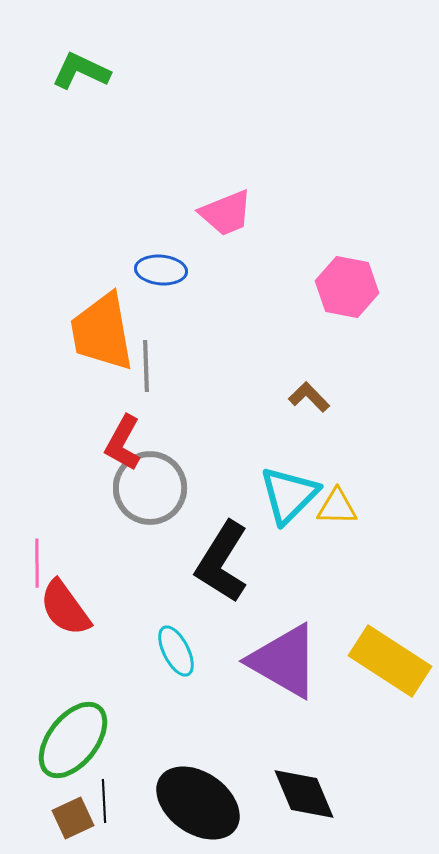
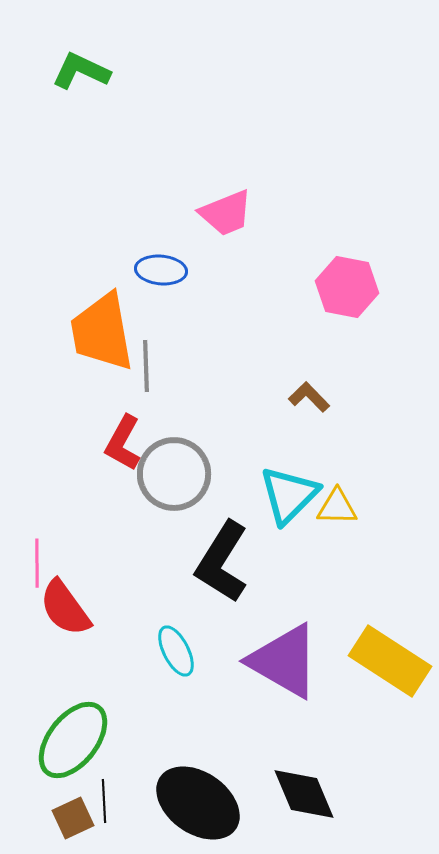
gray circle: moved 24 px right, 14 px up
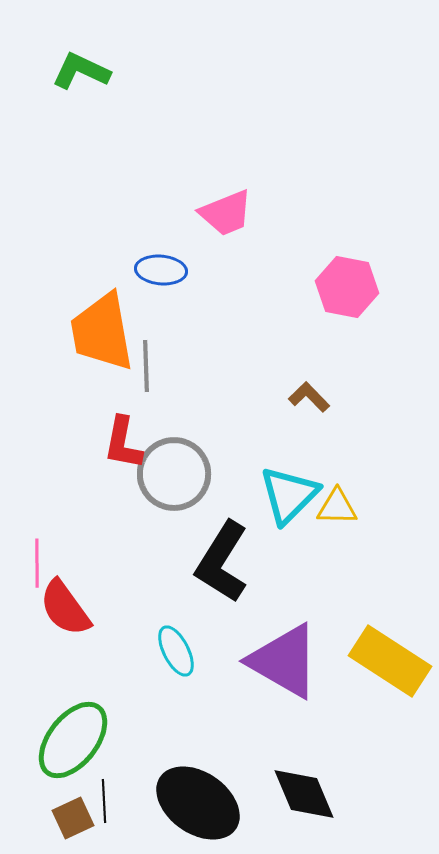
red L-shape: rotated 18 degrees counterclockwise
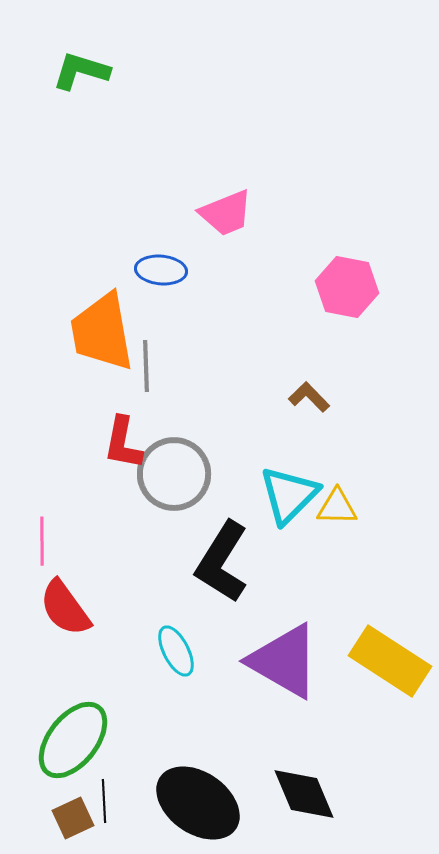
green L-shape: rotated 8 degrees counterclockwise
pink line: moved 5 px right, 22 px up
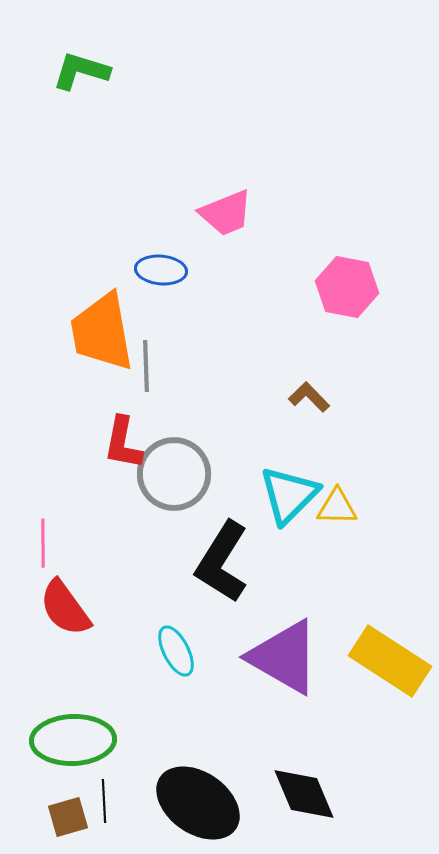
pink line: moved 1 px right, 2 px down
purple triangle: moved 4 px up
green ellipse: rotated 50 degrees clockwise
brown square: moved 5 px left, 1 px up; rotated 9 degrees clockwise
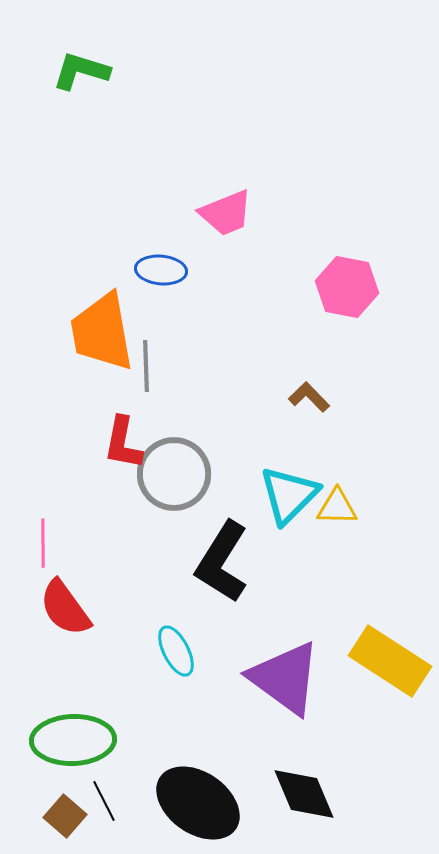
purple triangle: moved 1 px right, 21 px down; rotated 6 degrees clockwise
black line: rotated 24 degrees counterclockwise
brown square: moved 3 px left, 1 px up; rotated 33 degrees counterclockwise
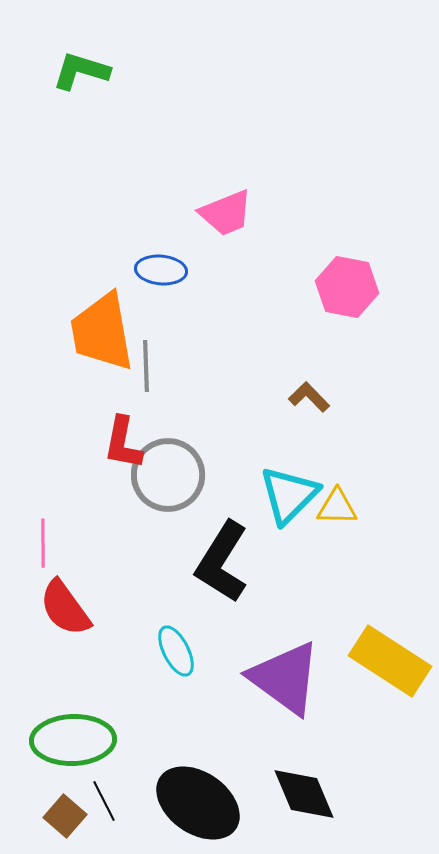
gray circle: moved 6 px left, 1 px down
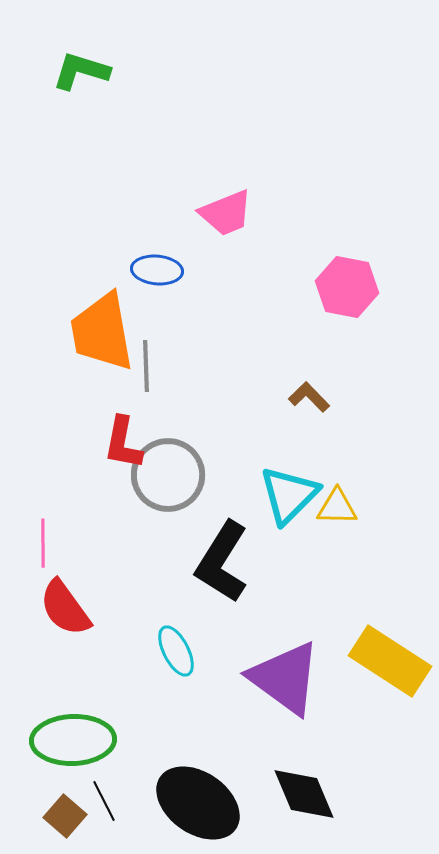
blue ellipse: moved 4 px left
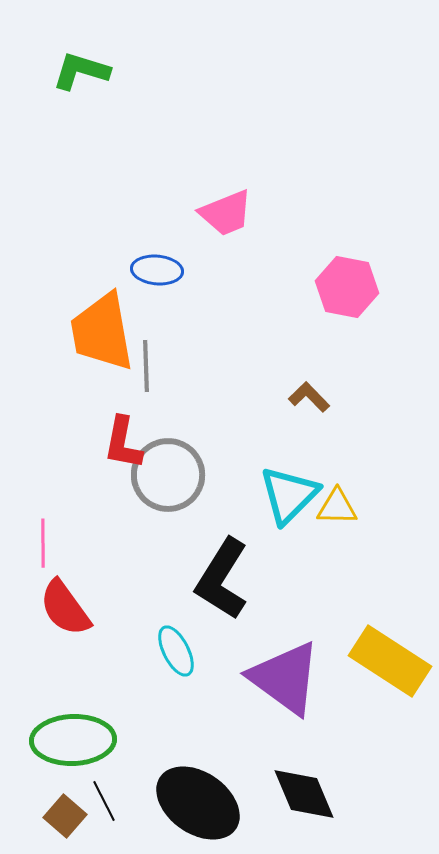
black L-shape: moved 17 px down
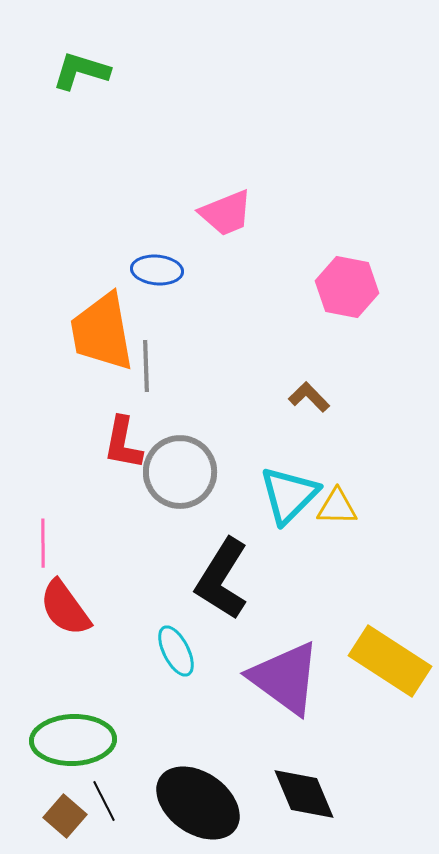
gray circle: moved 12 px right, 3 px up
